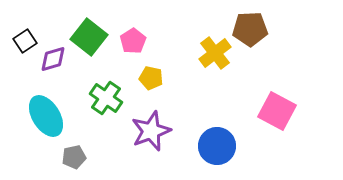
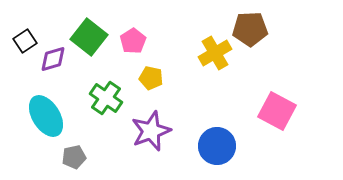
yellow cross: rotated 8 degrees clockwise
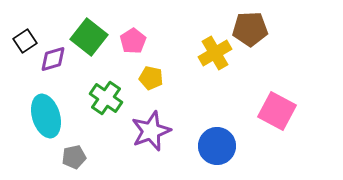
cyan ellipse: rotated 15 degrees clockwise
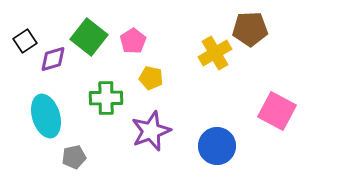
green cross: rotated 36 degrees counterclockwise
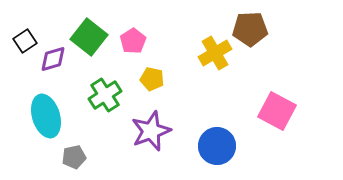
yellow pentagon: moved 1 px right, 1 px down
green cross: moved 1 px left, 3 px up; rotated 32 degrees counterclockwise
